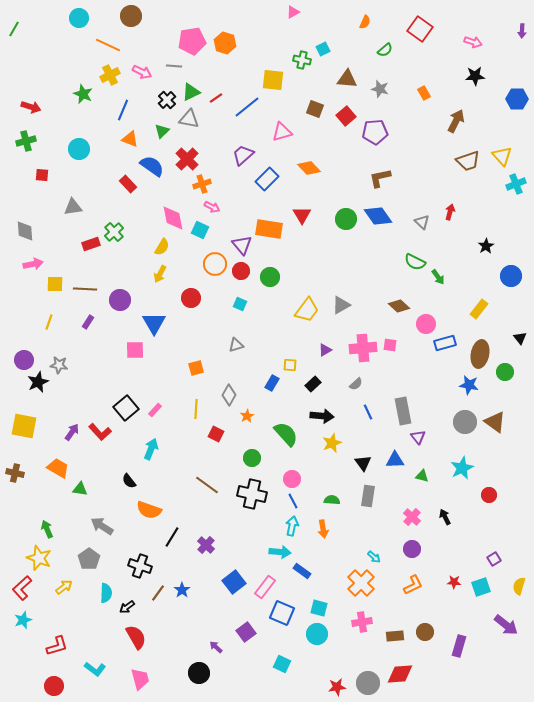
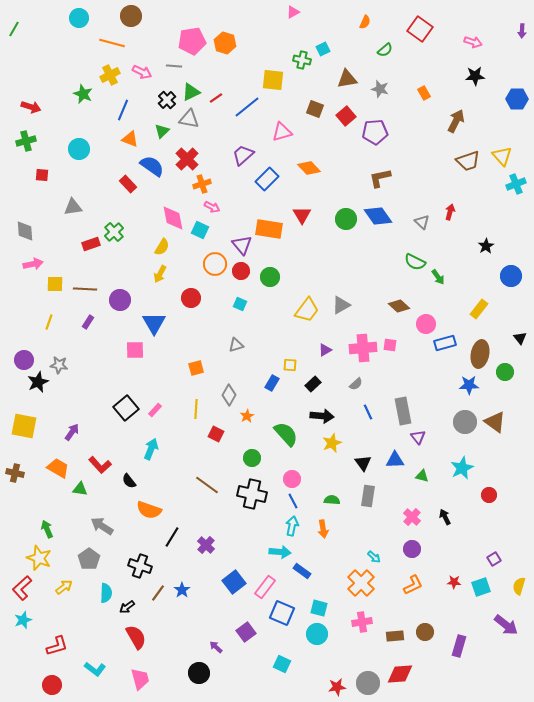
orange line at (108, 45): moved 4 px right, 2 px up; rotated 10 degrees counterclockwise
brown triangle at (347, 79): rotated 15 degrees counterclockwise
blue star at (469, 385): rotated 12 degrees counterclockwise
red L-shape at (100, 432): moved 33 px down
red circle at (54, 686): moved 2 px left, 1 px up
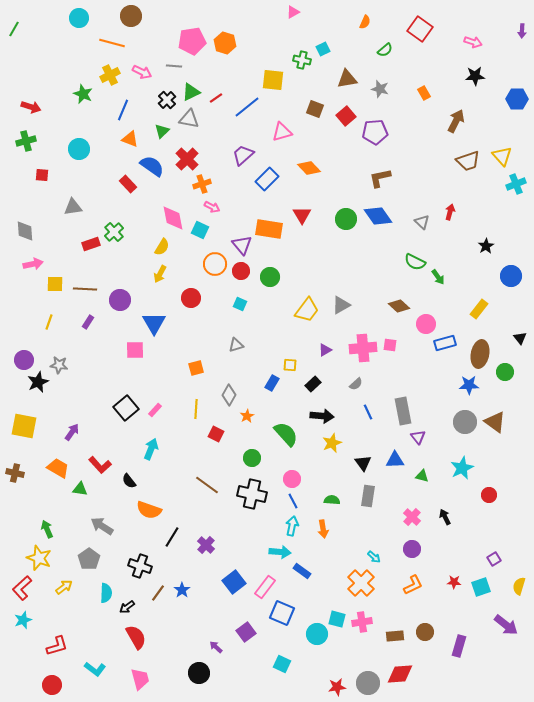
cyan square at (319, 608): moved 18 px right, 11 px down
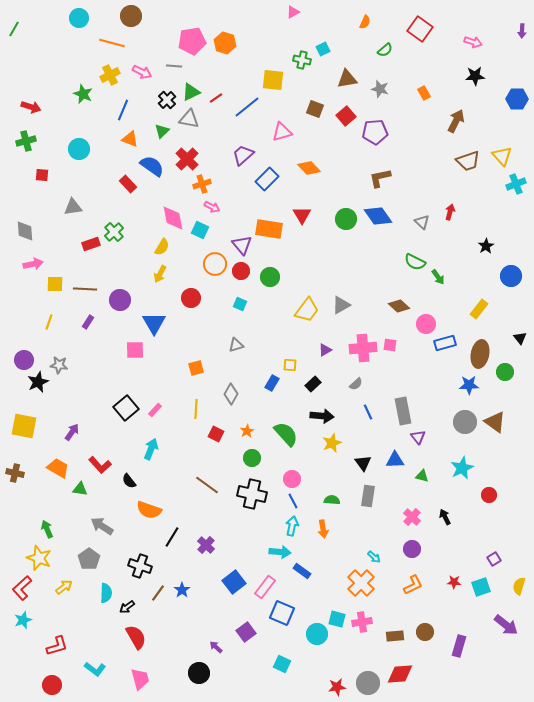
gray diamond at (229, 395): moved 2 px right, 1 px up
orange star at (247, 416): moved 15 px down
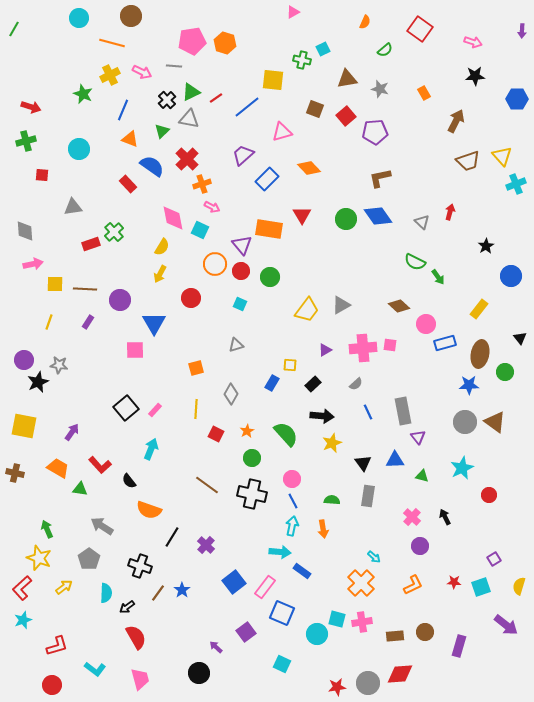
purple circle at (412, 549): moved 8 px right, 3 px up
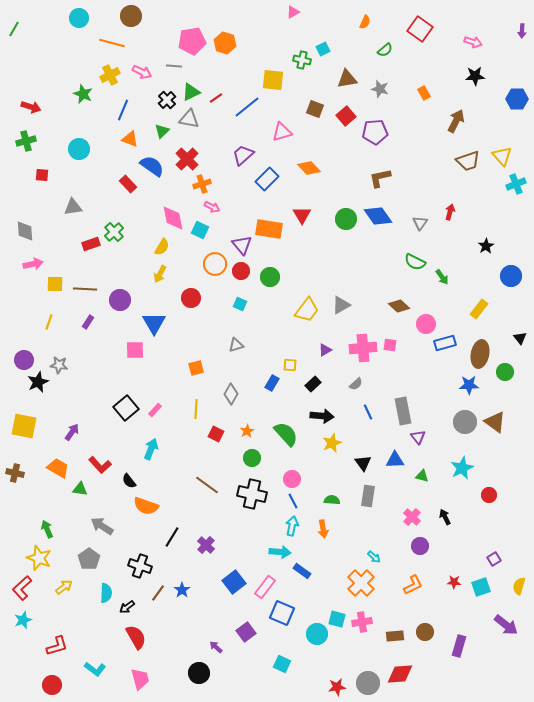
gray triangle at (422, 222): moved 2 px left, 1 px down; rotated 21 degrees clockwise
green arrow at (438, 277): moved 4 px right
orange semicircle at (149, 510): moved 3 px left, 4 px up
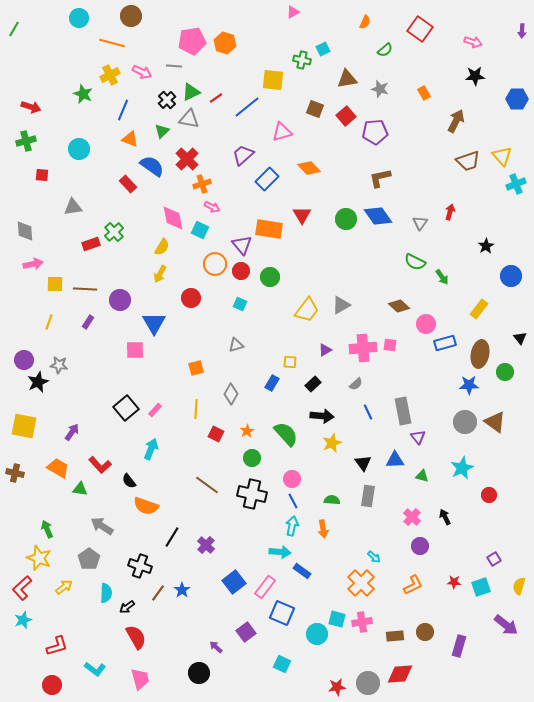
yellow square at (290, 365): moved 3 px up
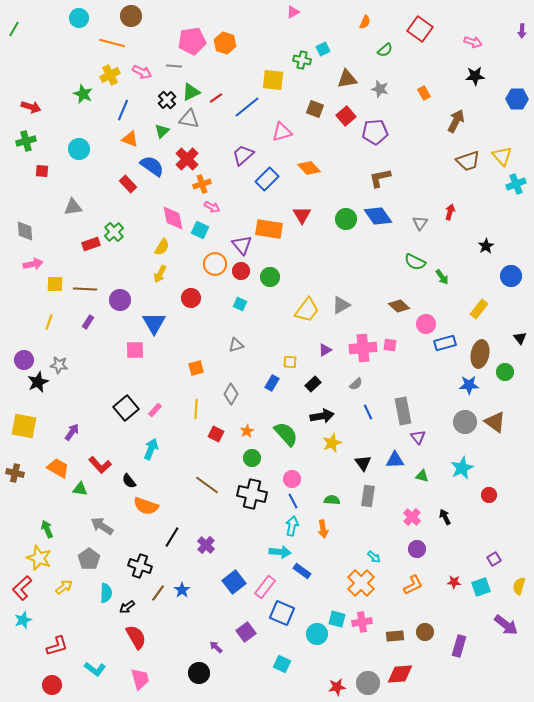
red square at (42, 175): moved 4 px up
black arrow at (322, 416): rotated 15 degrees counterclockwise
purple circle at (420, 546): moved 3 px left, 3 px down
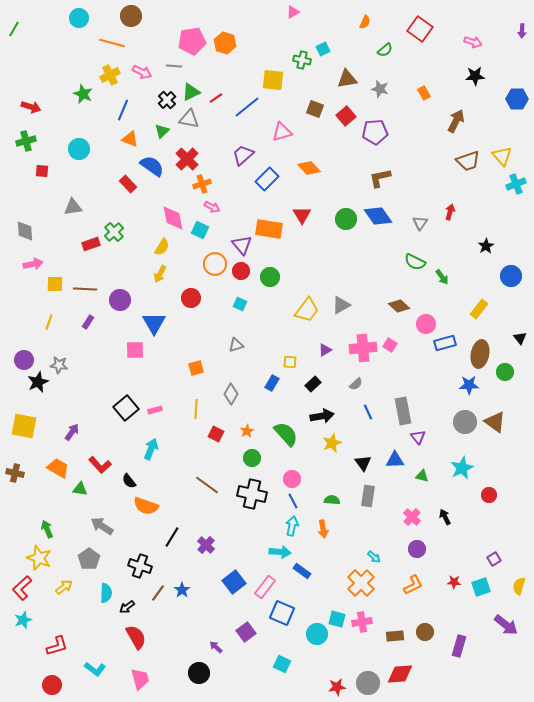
pink square at (390, 345): rotated 24 degrees clockwise
pink rectangle at (155, 410): rotated 32 degrees clockwise
